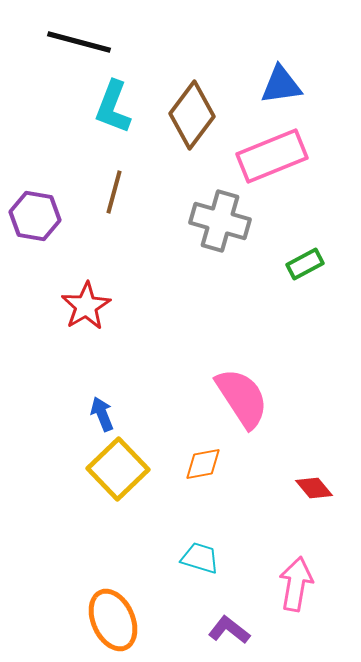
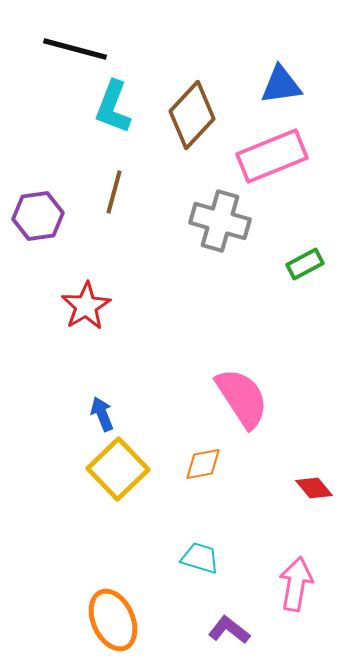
black line: moved 4 px left, 7 px down
brown diamond: rotated 6 degrees clockwise
purple hexagon: moved 3 px right; rotated 18 degrees counterclockwise
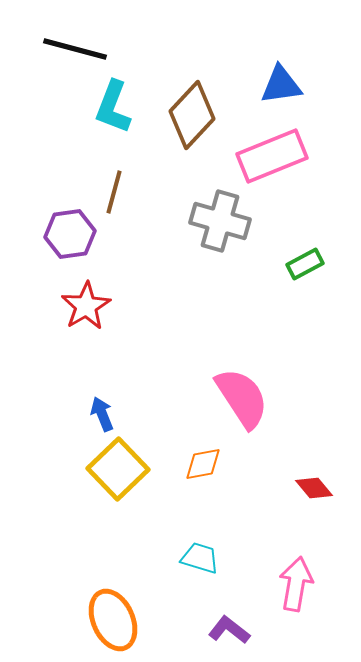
purple hexagon: moved 32 px right, 18 px down
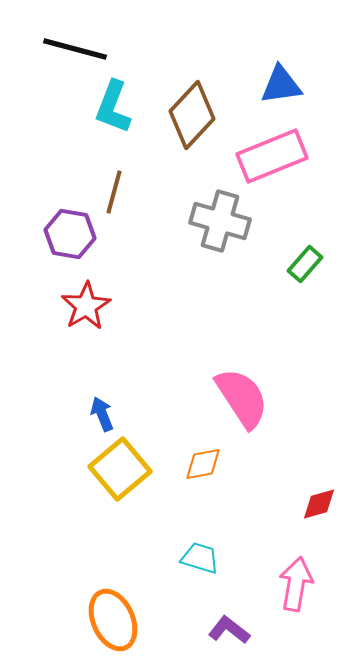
purple hexagon: rotated 18 degrees clockwise
green rectangle: rotated 21 degrees counterclockwise
yellow square: moved 2 px right; rotated 4 degrees clockwise
red diamond: moved 5 px right, 16 px down; rotated 66 degrees counterclockwise
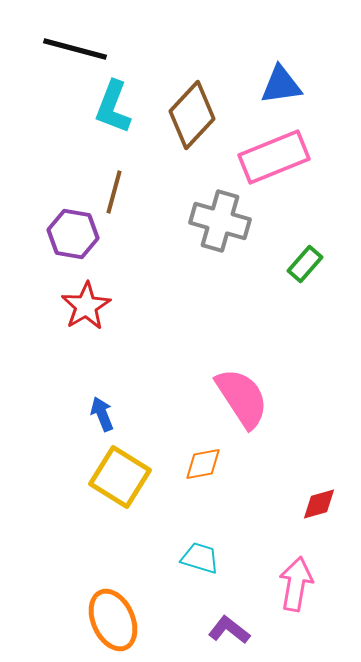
pink rectangle: moved 2 px right, 1 px down
purple hexagon: moved 3 px right
yellow square: moved 8 px down; rotated 18 degrees counterclockwise
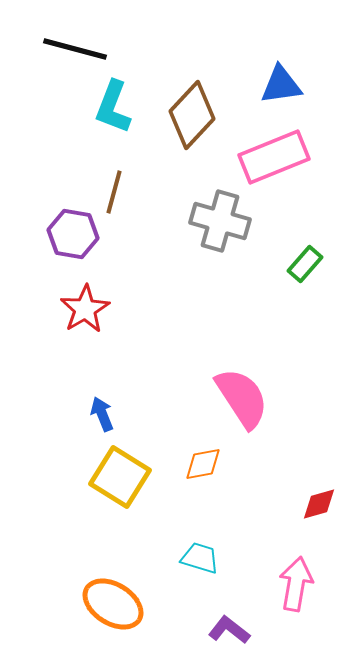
red star: moved 1 px left, 3 px down
orange ellipse: moved 16 px up; rotated 34 degrees counterclockwise
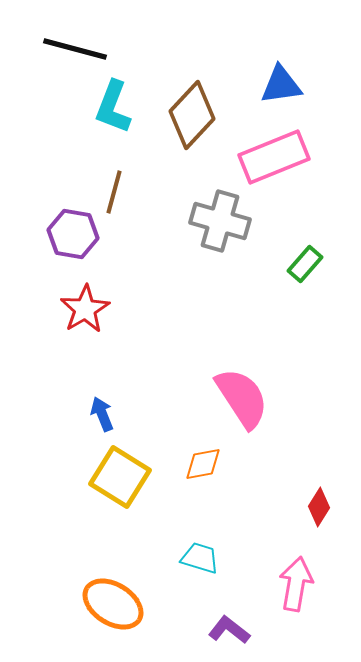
red diamond: moved 3 px down; rotated 42 degrees counterclockwise
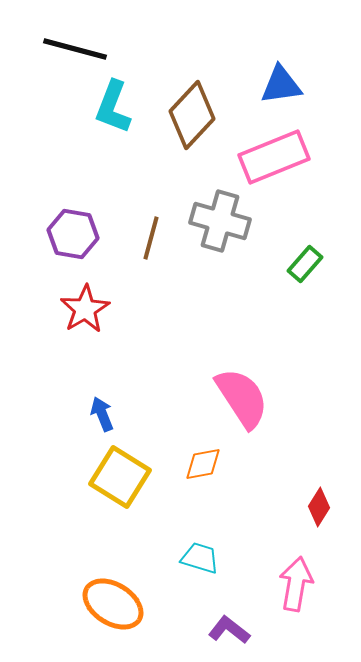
brown line: moved 37 px right, 46 px down
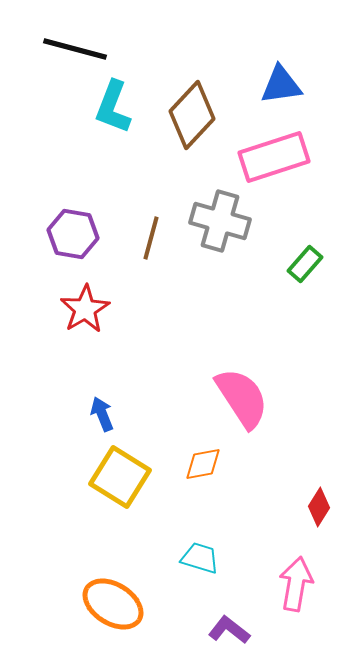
pink rectangle: rotated 4 degrees clockwise
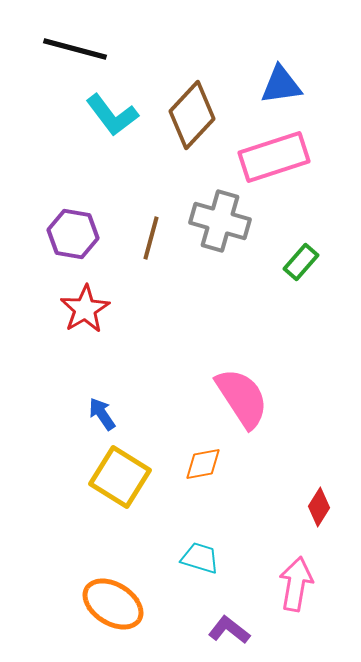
cyan L-shape: moved 1 px left, 8 px down; rotated 58 degrees counterclockwise
green rectangle: moved 4 px left, 2 px up
blue arrow: rotated 12 degrees counterclockwise
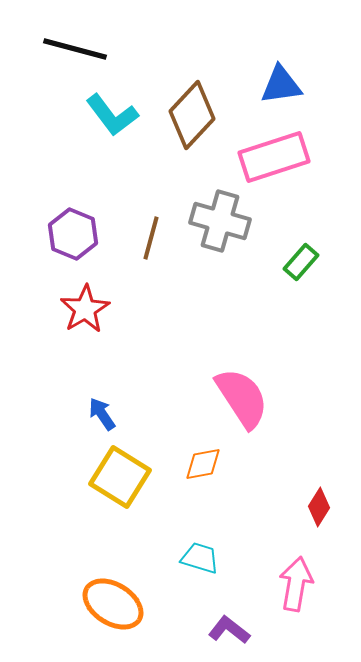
purple hexagon: rotated 12 degrees clockwise
